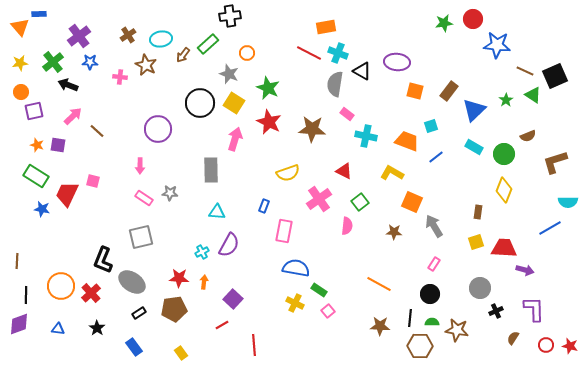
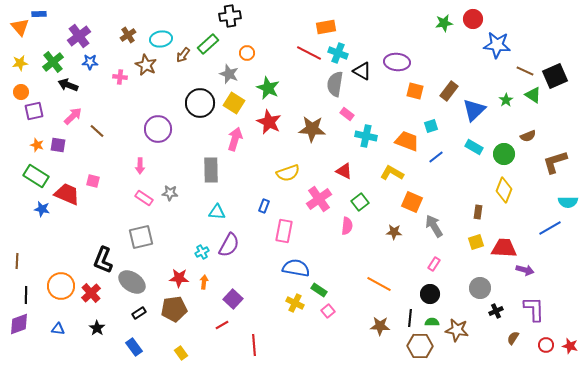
red trapezoid at (67, 194): rotated 88 degrees clockwise
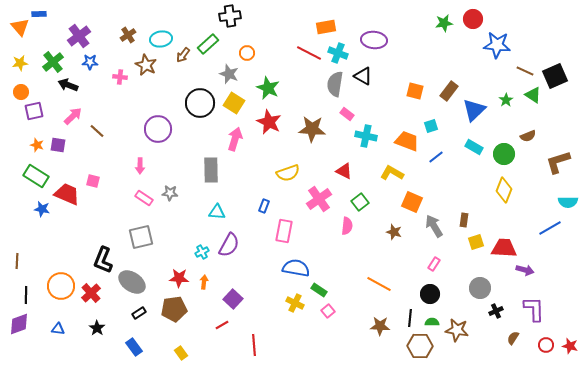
purple ellipse at (397, 62): moved 23 px left, 22 px up
black triangle at (362, 71): moved 1 px right, 5 px down
brown L-shape at (555, 162): moved 3 px right
brown rectangle at (478, 212): moved 14 px left, 8 px down
brown star at (394, 232): rotated 14 degrees clockwise
